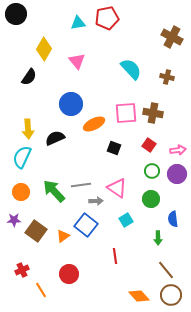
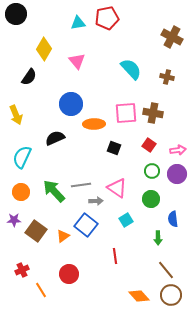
orange ellipse at (94, 124): rotated 25 degrees clockwise
yellow arrow at (28, 129): moved 12 px left, 14 px up; rotated 18 degrees counterclockwise
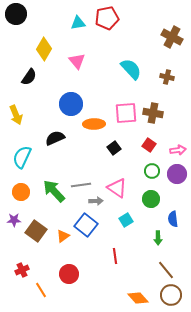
black square at (114, 148): rotated 32 degrees clockwise
orange diamond at (139, 296): moved 1 px left, 2 px down
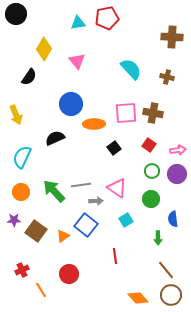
brown cross at (172, 37): rotated 25 degrees counterclockwise
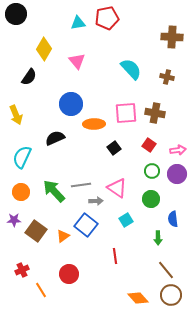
brown cross at (153, 113): moved 2 px right
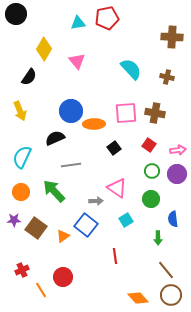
blue circle at (71, 104): moved 7 px down
yellow arrow at (16, 115): moved 4 px right, 4 px up
gray line at (81, 185): moved 10 px left, 20 px up
brown square at (36, 231): moved 3 px up
red circle at (69, 274): moved 6 px left, 3 px down
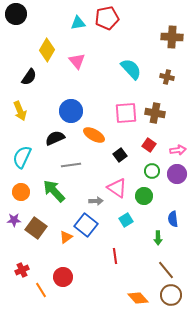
yellow diamond at (44, 49): moved 3 px right, 1 px down
orange ellipse at (94, 124): moved 11 px down; rotated 30 degrees clockwise
black square at (114, 148): moved 6 px right, 7 px down
green circle at (151, 199): moved 7 px left, 3 px up
orange triangle at (63, 236): moved 3 px right, 1 px down
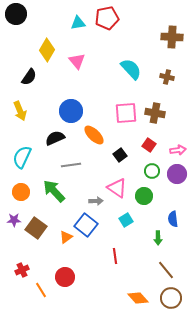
orange ellipse at (94, 135): rotated 15 degrees clockwise
red circle at (63, 277): moved 2 px right
brown circle at (171, 295): moved 3 px down
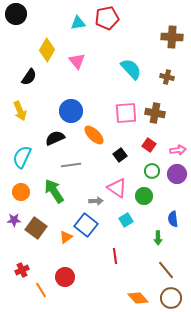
green arrow at (54, 191): rotated 10 degrees clockwise
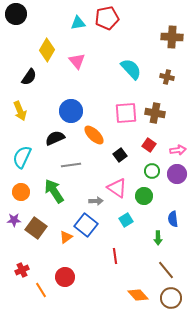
orange diamond at (138, 298): moved 3 px up
